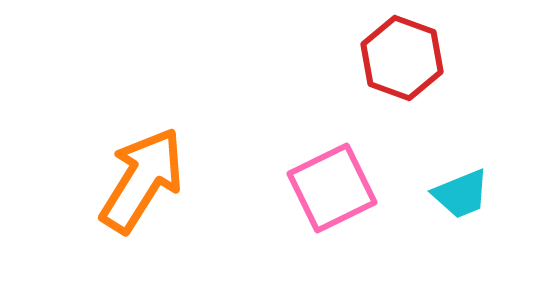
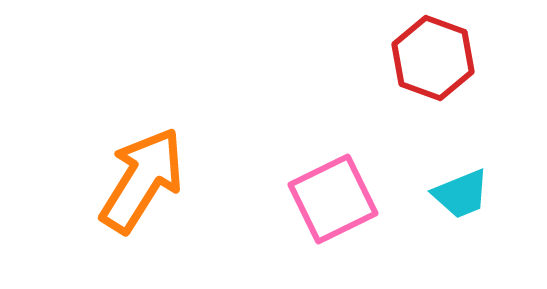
red hexagon: moved 31 px right
pink square: moved 1 px right, 11 px down
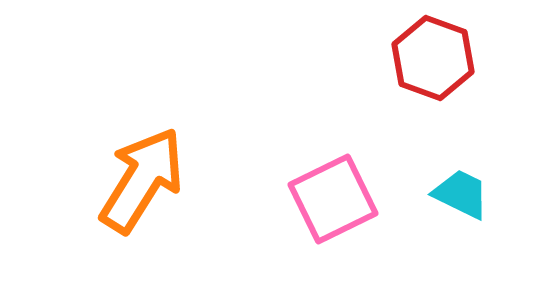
cyan trapezoid: rotated 132 degrees counterclockwise
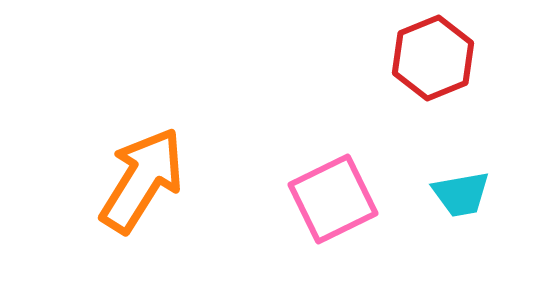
red hexagon: rotated 18 degrees clockwise
cyan trapezoid: rotated 144 degrees clockwise
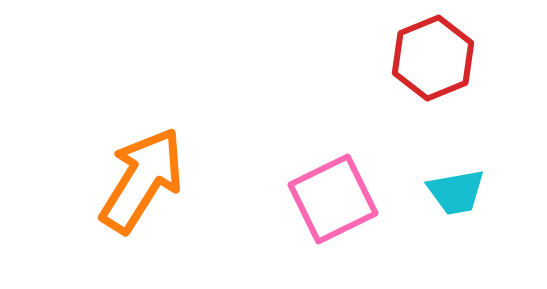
cyan trapezoid: moved 5 px left, 2 px up
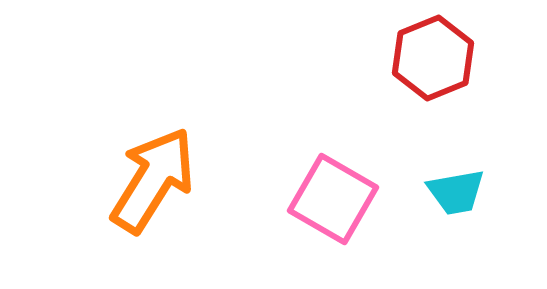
orange arrow: moved 11 px right
pink square: rotated 34 degrees counterclockwise
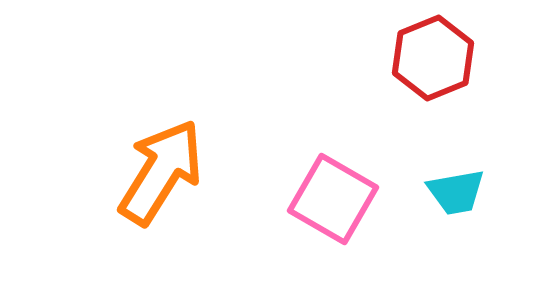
orange arrow: moved 8 px right, 8 px up
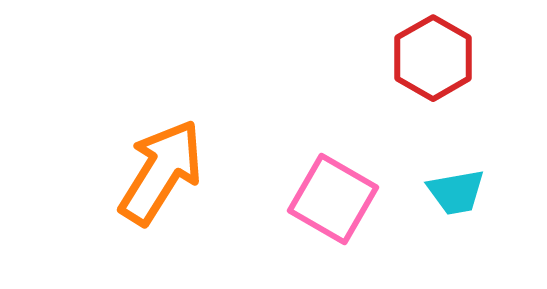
red hexagon: rotated 8 degrees counterclockwise
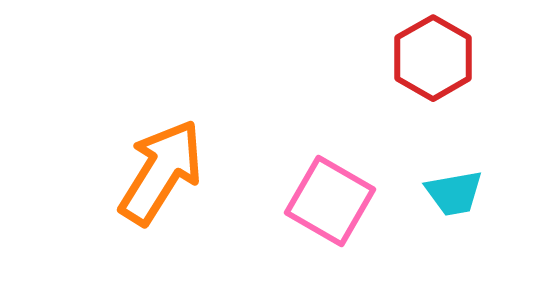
cyan trapezoid: moved 2 px left, 1 px down
pink square: moved 3 px left, 2 px down
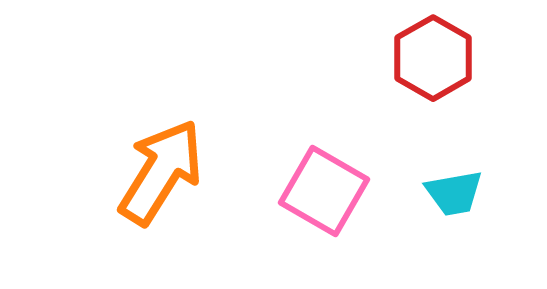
pink square: moved 6 px left, 10 px up
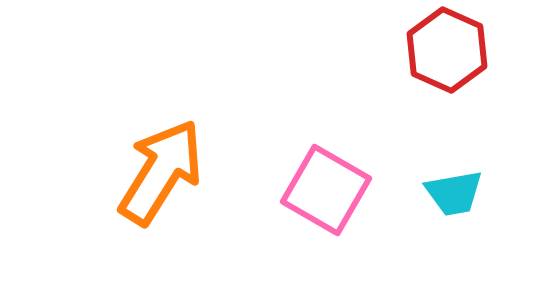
red hexagon: moved 14 px right, 8 px up; rotated 6 degrees counterclockwise
pink square: moved 2 px right, 1 px up
